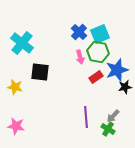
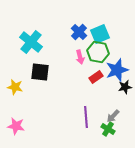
cyan cross: moved 9 px right, 1 px up
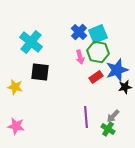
cyan square: moved 2 px left
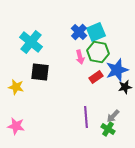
cyan square: moved 2 px left, 2 px up
yellow star: moved 1 px right
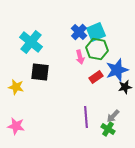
green hexagon: moved 1 px left, 3 px up
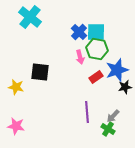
cyan square: rotated 24 degrees clockwise
cyan cross: moved 1 px left, 25 px up
purple line: moved 1 px right, 5 px up
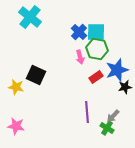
black square: moved 4 px left, 3 px down; rotated 18 degrees clockwise
green cross: moved 1 px left, 1 px up
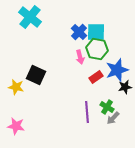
gray arrow: moved 2 px down
green cross: moved 21 px up
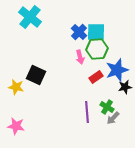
green hexagon: rotated 15 degrees counterclockwise
